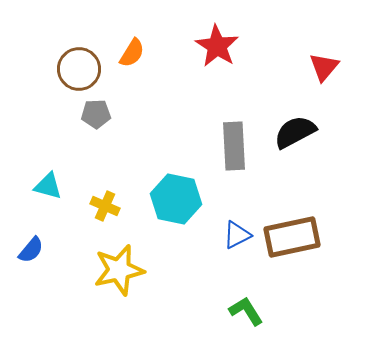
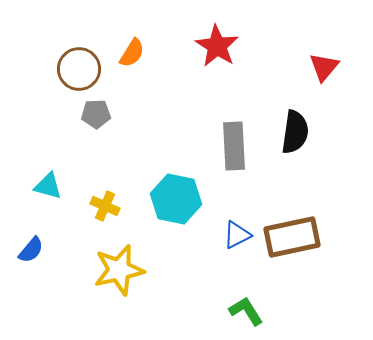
black semicircle: rotated 126 degrees clockwise
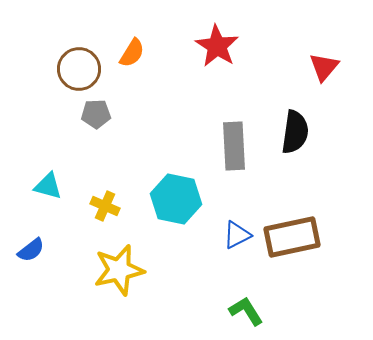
blue semicircle: rotated 12 degrees clockwise
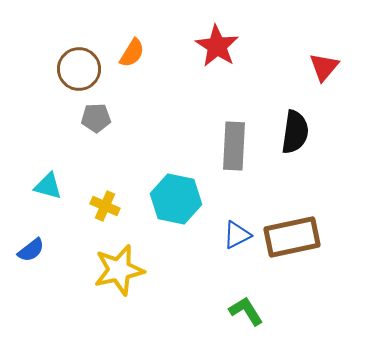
gray pentagon: moved 4 px down
gray rectangle: rotated 6 degrees clockwise
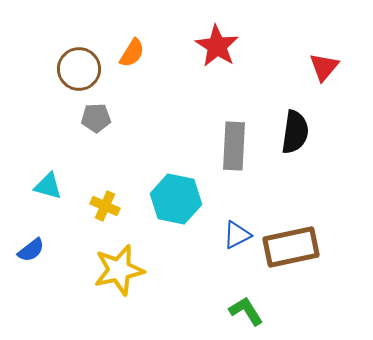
brown rectangle: moved 1 px left, 10 px down
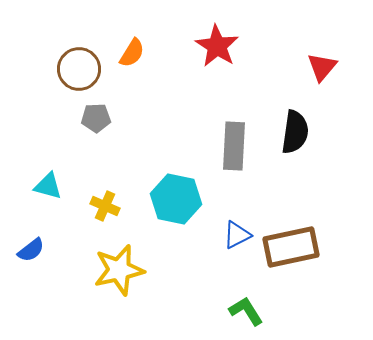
red triangle: moved 2 px left
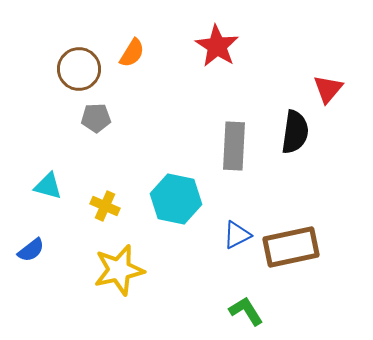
red triangle: moved 6 px right, 22 px down
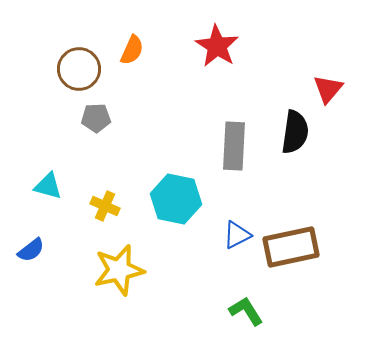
orange semicircle: moved 3 px up; rotated 8 degrees counterclockwise
